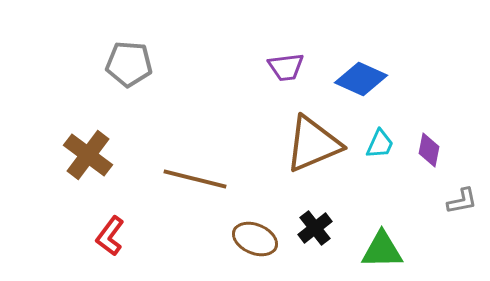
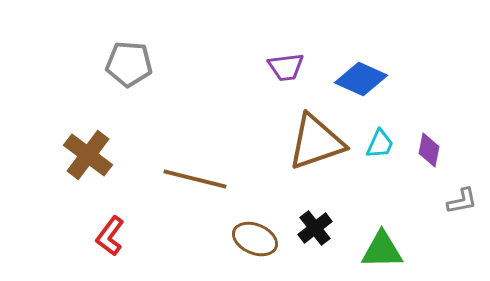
brown triangle: moved 3 px right, 2 px up; rotated 4 degrees clockwise
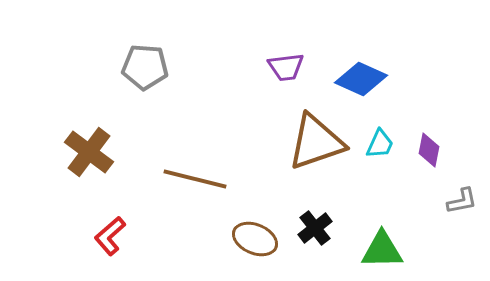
gray pentagon: moved 16 px right, 3 px down
brown cross: moved 1 px right, 3 px up
red L-shape: rotated 12 degrees clockwise
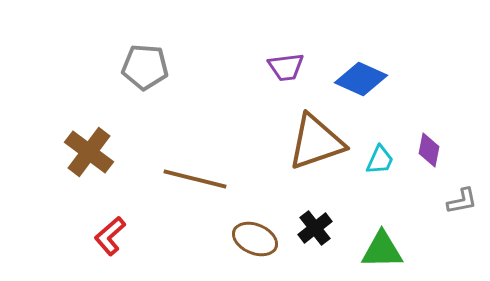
cyan trapezoid: moved 16 px down
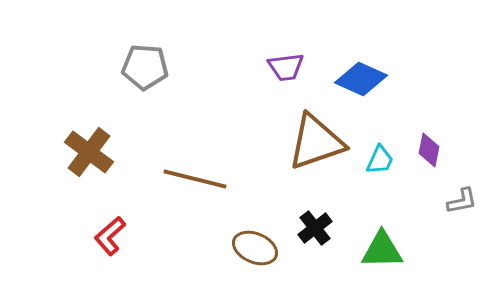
brown ellipse: moved 9 px down
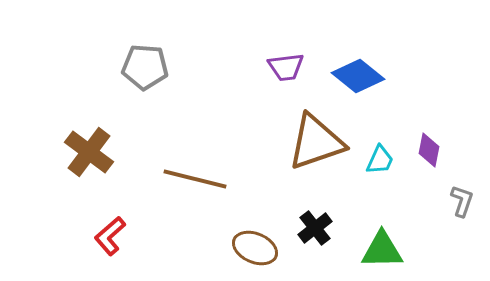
blue diamond: moved 3 px left, 3 px up; rotated 15 degrees clockwise
gray L-shape: rotated 60 degrees counterclockwise
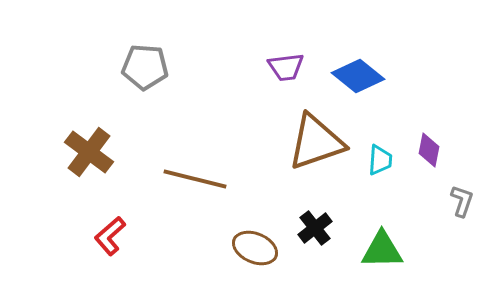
cyan trapezoid: rotated 20 degrees counterclockwise
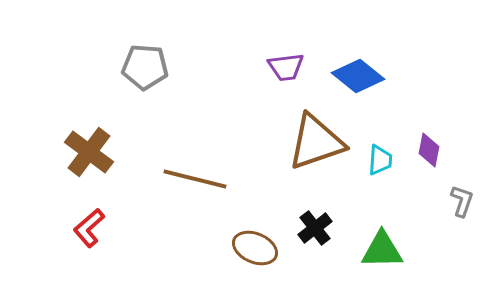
red L-shape: moved 21 px left, 8 px up
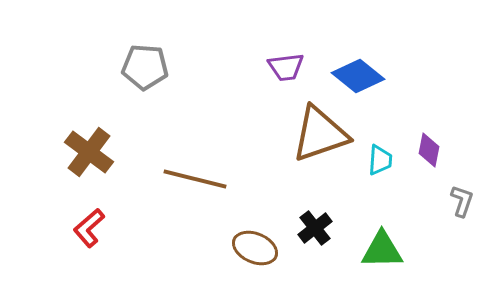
brown triangle: moved 4 px right, 8 px up
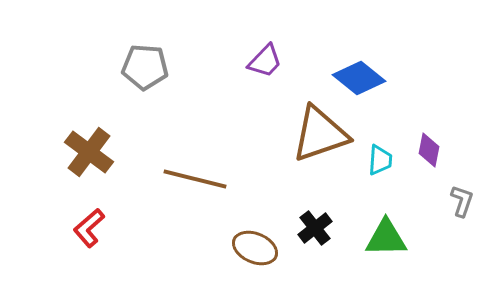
purple trapezoid: moved 21 px left, 6 px up; rotated 39 degrees counterclockwise
blue diamond: moved 1 px right, 2 px down
green triangle: moved 4 px right, 12 px up
